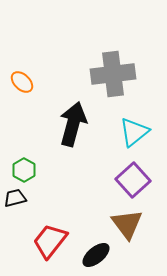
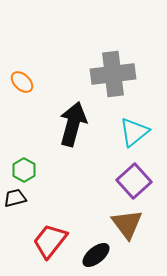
purple square: moved 1 px right, 1 px down
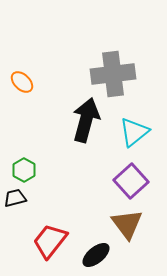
black arrow: moved 13 px right, 4 px up
purple square: moved 3 px left
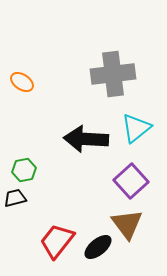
orange ellipse: rotated 10 degrees counterclockwise
black arrow: moved 19 px down; rotated 102 degrees counterclockwise
cyan triangle: moved 2 px right, 4 px up
green hexagon: rotated 20 degrees clockwise
red trapezoid: moved 7 px right
black ellipse: moved 2 px right, 8 px up
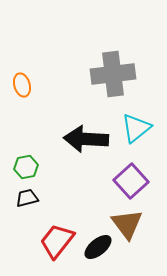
orange ellipse: moved 3 px down; rotated 40 degrees clockwise
green hexagon: moved 2 px right, 3 px up
black trapezoid: moved 12 px right
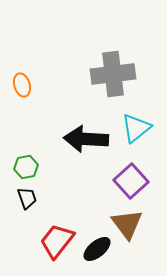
black trapezoid: rotated 85 degrees clockwise
black ellipse: moved 1 px left, 2 px down
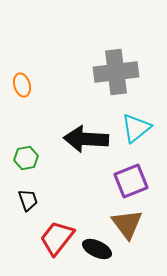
gray cross: moved 3 px right, 2 px up
green hexagon: moved 9 px up
purple square: rotated 20 degrees clockwise
black trapezoid: moved 1 px right, 2 px down
red trapezoid: moved 3 px up
black ellipse: rotated 64 degrees clockwise
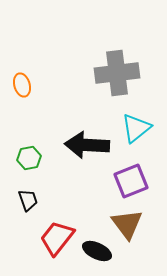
gray cross: moved 1 px right, 1 px down
black arrow: moved 1 px right, 6 px down
green hexagon: moved 3 px right
black ellipse: moved 2 px down
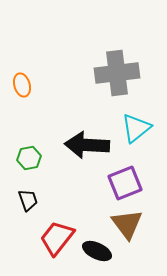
purple square: moved 6 px left, 2 px down
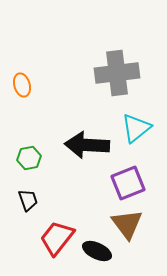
purple square: moved 3 px right
